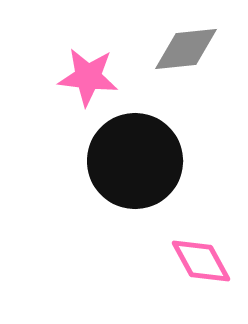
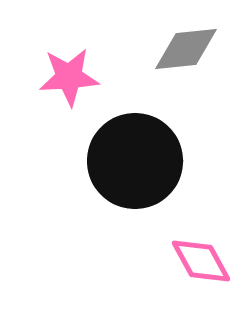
pink star: moved 19 px left; rotated 10 degrees counterclockwise
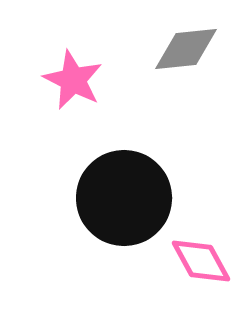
pink star: moved 4 px right, 3 px down; rotated 30 degrees clockwise
black circle: moved 11 px left, 37 px down
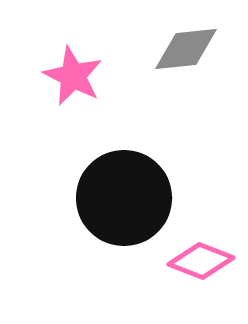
pink star: moved 4 px up
pink diamond: rotated 40 degrees counterclockwise
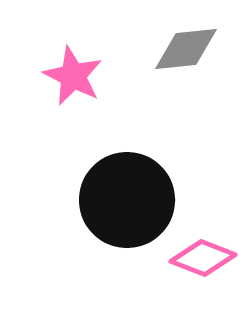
black circle: moved 3 px right, 2 px down
pink diamond: moved 2 px right, 3 px up
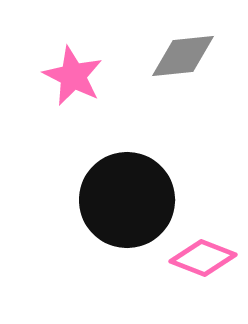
gray diamond: moved 3 px left, 7 px down
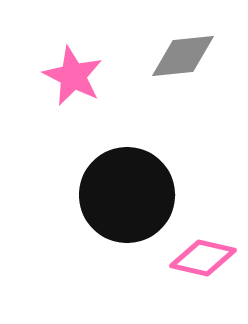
black circle: moved 5 px up
pink diamond: rotated 8 degrees counterclockwise
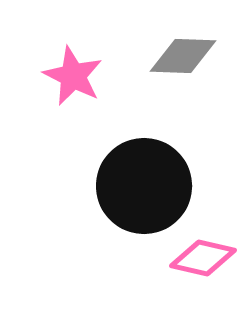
gray diamond: rotated 8 degrees clockwise
black circle: moved 17 px right, 9 px up
